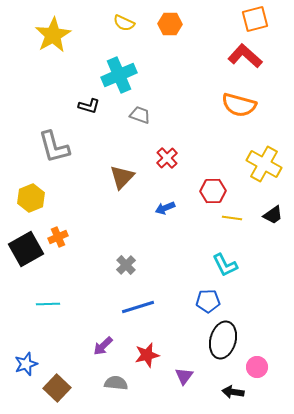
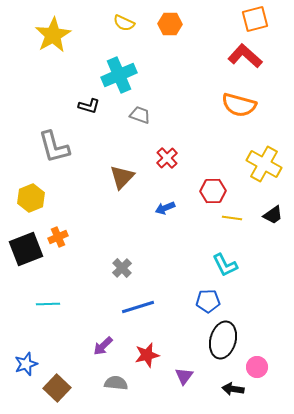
black square: rotated 8 degrees clockwise
gray cross: moved 4 px left, 3 px down
black arrow: moved 3 px up
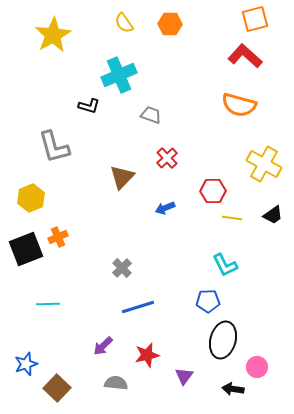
yellow semicircle: rotated 30 degrees clockwise
gray trapezoid: moved 11 px right
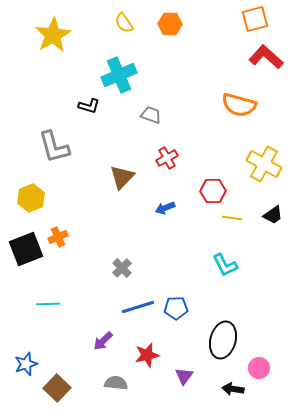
red L-shape: moved 21 px right, 1 px down
red cross: rotated 15 degrees clockwise
blue pentagon: moved 32 px left, 7 px down
purple arrow: moved 5 px up
pink circle: moved 2 px right, 1 px down
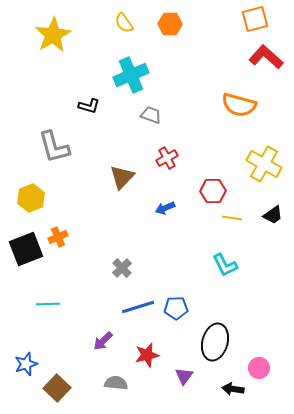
cyan cross: moved 12 px right
black ellipse: moved 8 px left, 2 px down
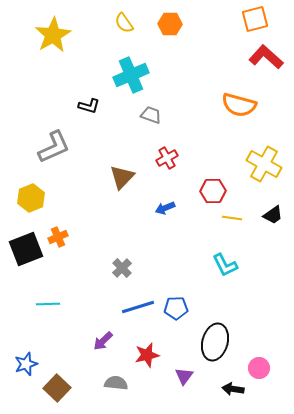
gray L-shape: rotated 99 degrees counterclockwise
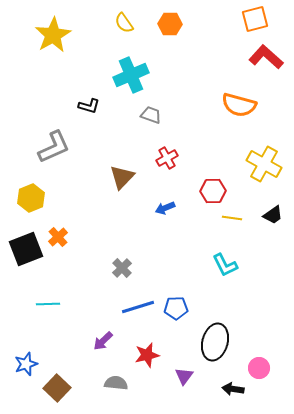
orange cross: rotated 18 degrees counterclockwise
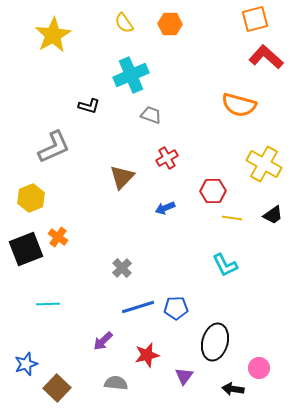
orange cross: rotated 12 degrees counterclockwise
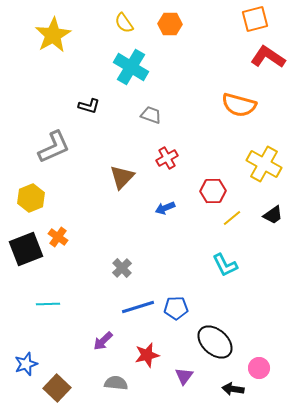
red L-shape: moved 2 px right; rotated 8 degrees counterclockwise
cyan cross: moved 8 px up; rotated 36 degrees counterclockwise
yellow line: rotated 48 degrees counterclockwise
black ellipse: rotated 63 degrees counterclockwise
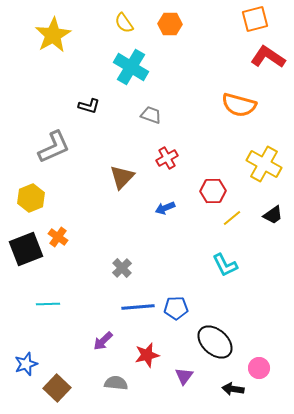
blue line: rotated 12 degrees clockwise
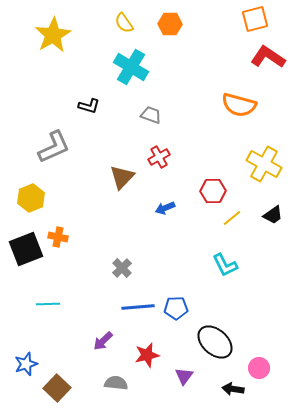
red cross: moved 8 px left, 1 px up
orange cross: rotated 24 degrees counterclockwise
